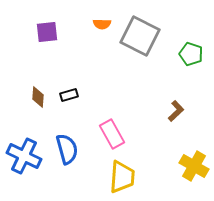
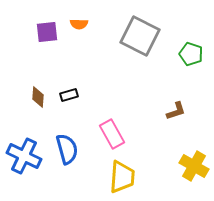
orange semicircle: moved 23 px left
brown L-shape: rotated 25 degrees clockwise
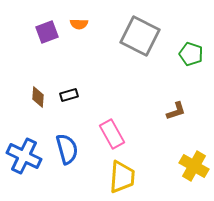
purple square: rotated 15 degrees counterclockwise
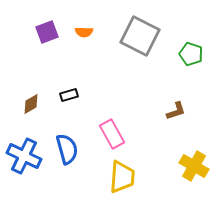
orange semicircle: moved 5 px right, 8 px down
brown diamond: moved 7 px left, 7 px down; rotated 55 degrees clockwise
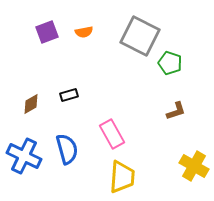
orange semicircle: rotated 12 degrees counterclockwise
green pentagon: moved 21 px left, 9 px down
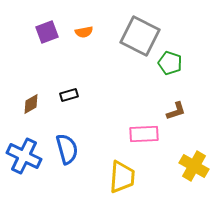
pink rectangle: moved 32 px right; rotated 64 degrees counterclockwise
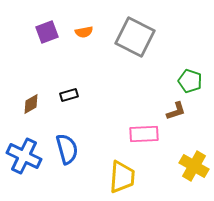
gray square: moved 5 px left, 1 px down
green pentagon: moved 20 px right, 18 px down
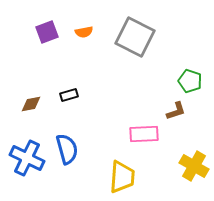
brown diamond: rotated 20 degrees clockwise
blue cross: moved 3 px right, 2 px down
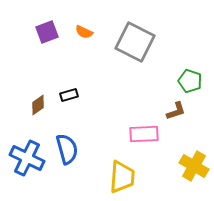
orange semicircle: rotated 36 degrees clockwise
gray square: moved 5 px down
brown diamond: moved 7 px right, 1 px down; rotated 25 degrees counterclockwise
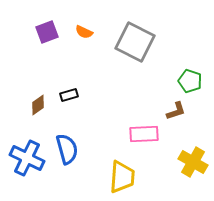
yellow cross: moved 1 px left, 4 px up
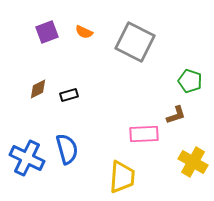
brown diamond: moved 16 px up; rotated 10 degrees clockwise
brown L-shape: moved 4 px down
